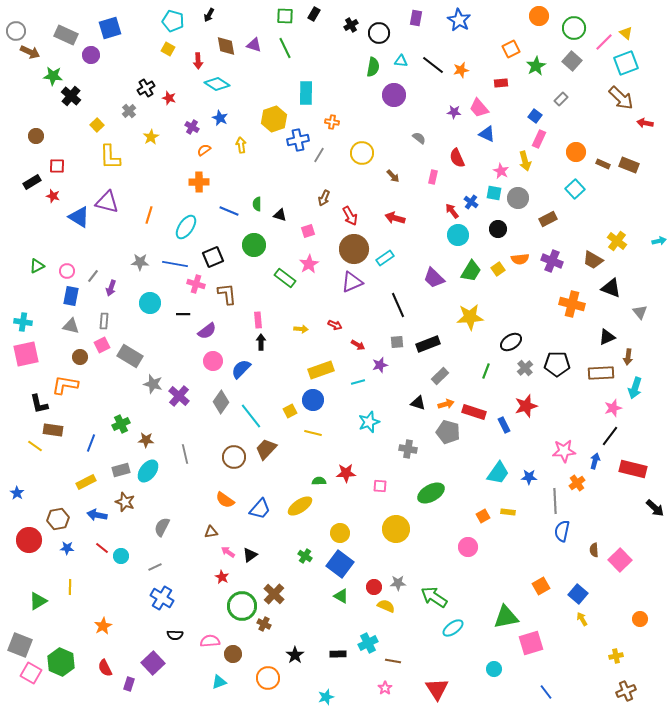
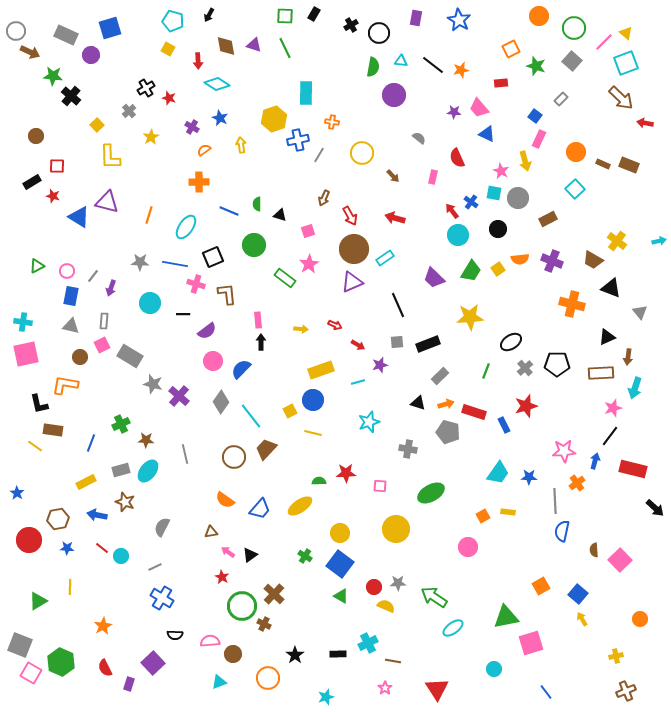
green star at (536, 66): rotated 24 degrees counterclockwise
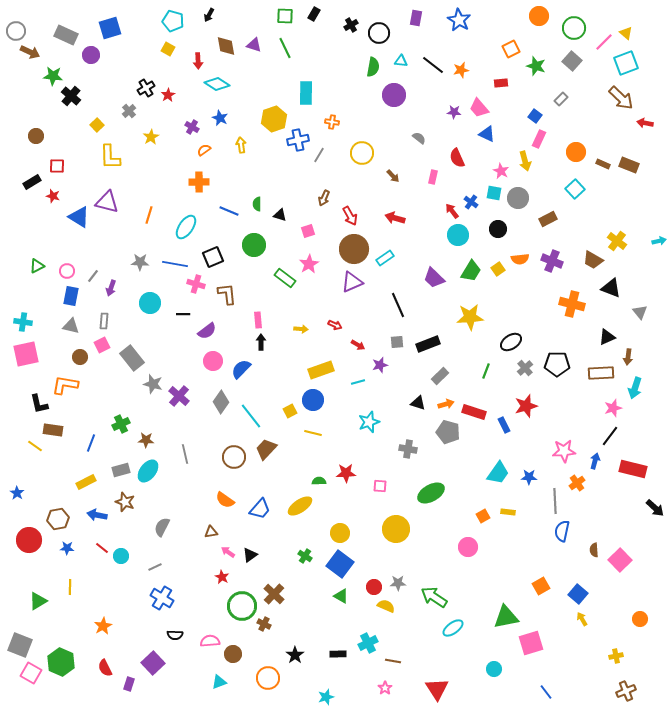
red star at (169, 98): moved 1 px left, 3 px up; rotated 24 degrees clockwise
gray rectangle at (130, 356): moved 2 px right, 2 px down; rotated 20 degrees clockwise
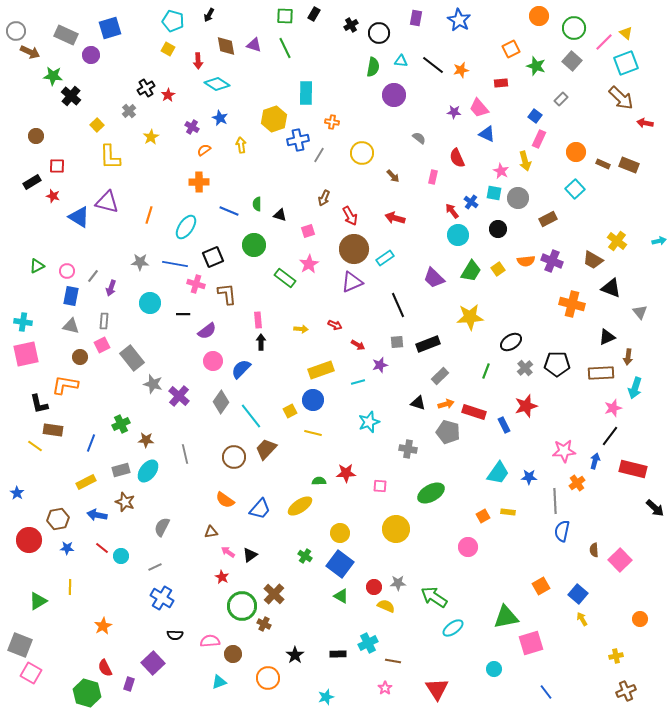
orange semicircle at (520, 259): moved 6 px right, 2 px down
green hexagon at (61, 662): moved 26 px right, 31 px down; rotated 8 degrees counterclockwise
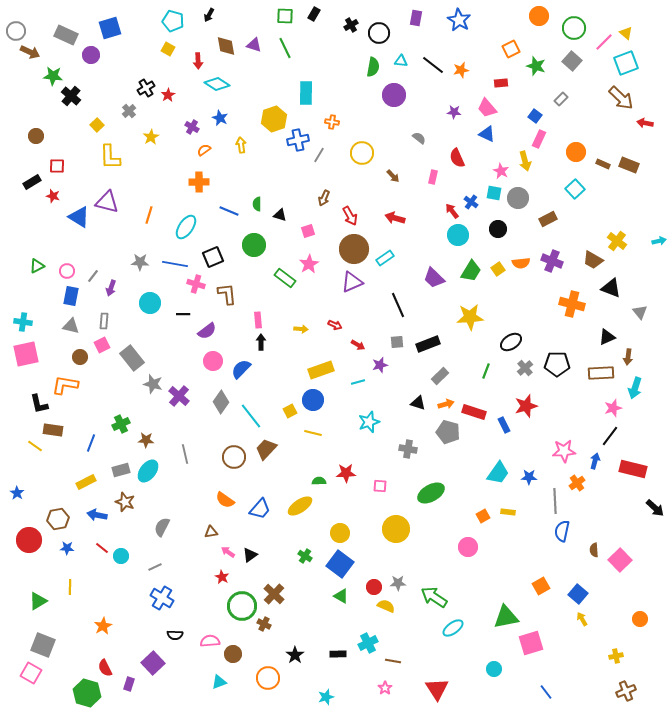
pink trapezoid at (479, 108): moved 8 px right
orange semicircle at (526, 261): moved 5 px left, 2 px down
gray square at (20, 645): moved 23 px right
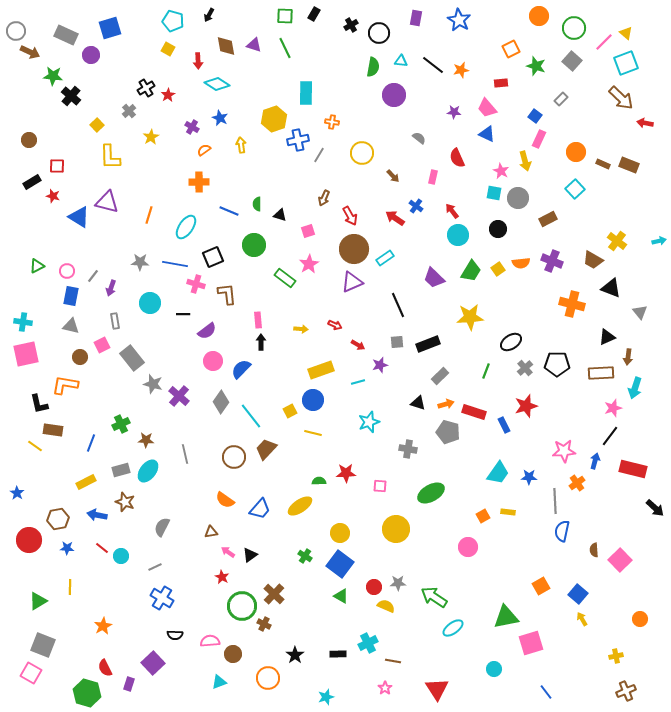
brown circle at (36, 136): moved 7 px left, 4 px down
blue cross at (471, 202): moved 55 px left, 4 px down
red arrow at (395, 218): rotated 18 degrees clockwise
gray rectangle at (104, 321): moved 11 px right; rotated 14 degrees counterclockwise
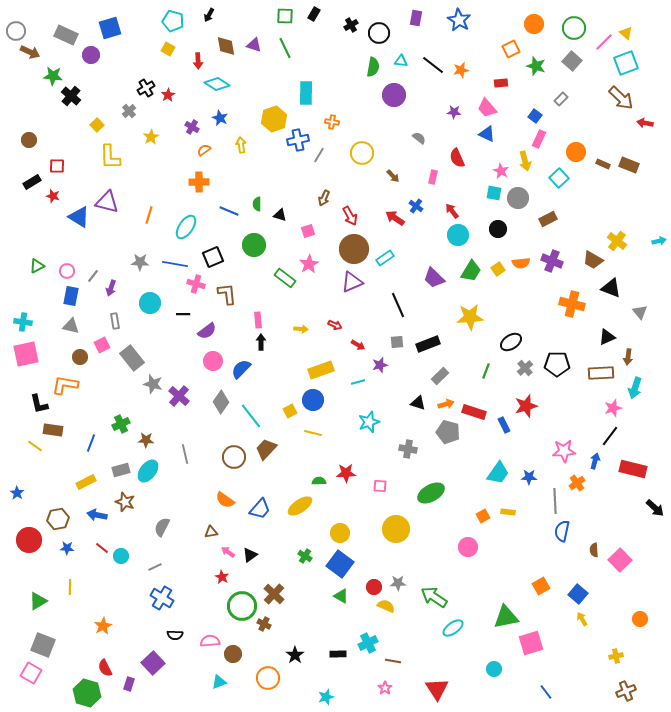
orange circle at (539, 16): moved 5 px left, 8 px down
cyan square at (575, 189): moved 16 px left, 11 px up
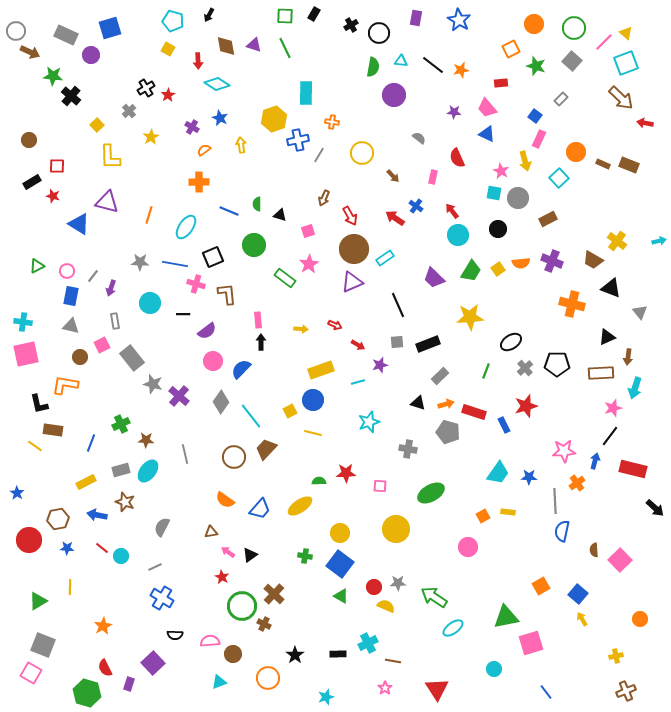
blue triangle at (79, 217): moved 7 px down
green cross at (305, 556): rotated 24 degrees counterclockwise
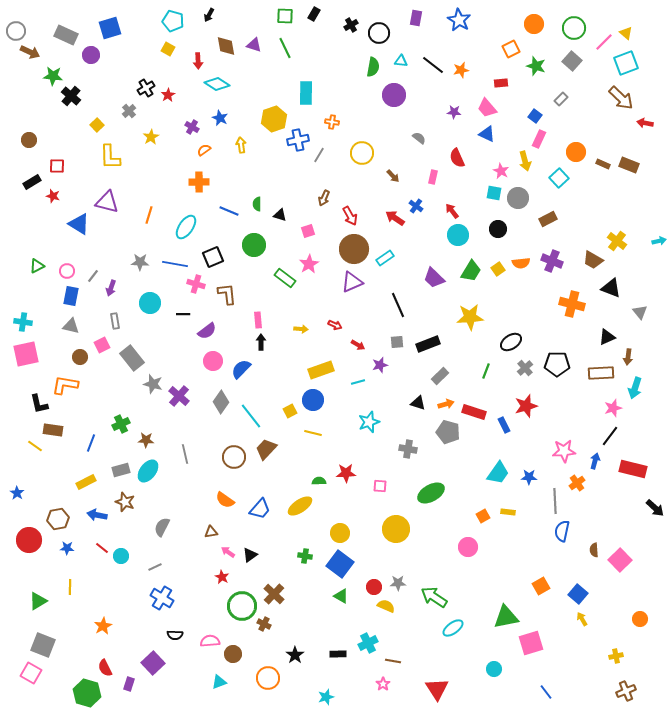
pink star at (385, 688): moved 2 px left, 4 px up
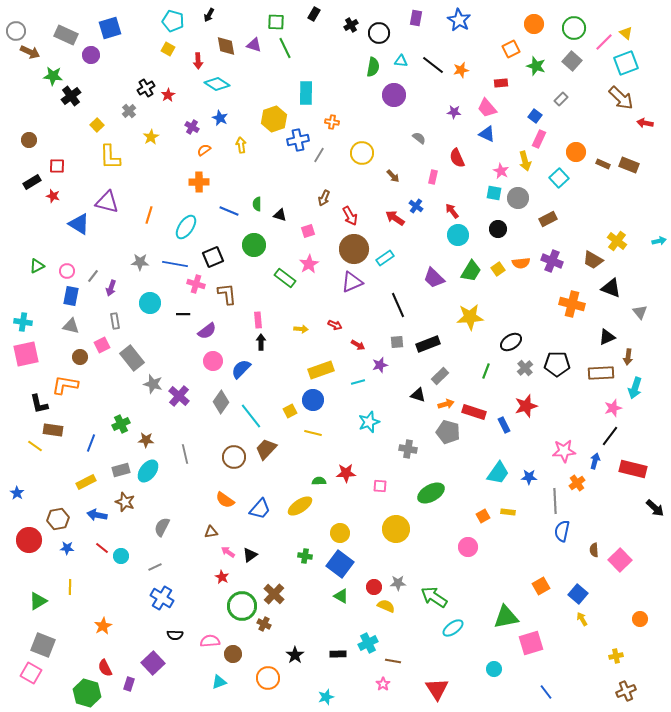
green square at (285, 16): moved 9 px left, 6 px down
black cross at (71, 96): rotated 12 degrees clockwise
black triangle at (418, 403): moved 8 px up
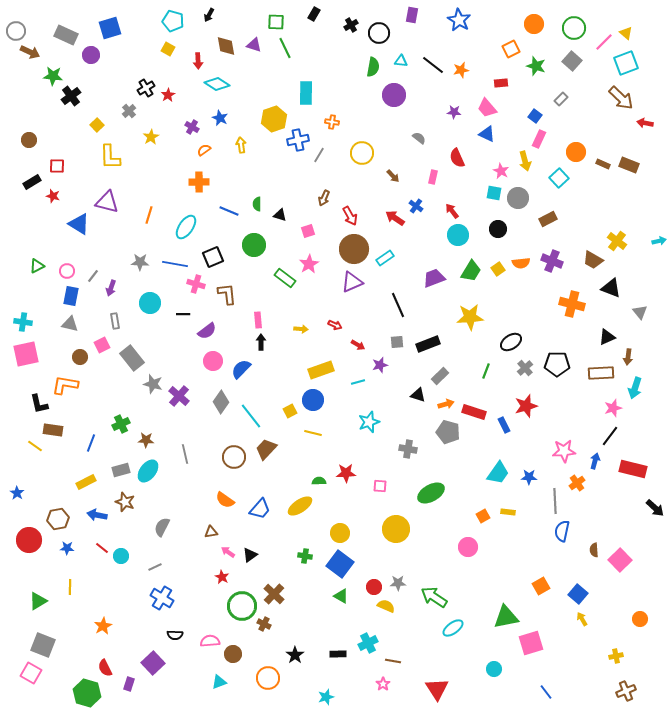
purple rectangle at (416, 18): moved 4 px left, 3 px up
purple trapezoid at (434, 278): rotated 115 degrees clockwise
gray triangle at (71, 326): moved 1 px left, 2 px up
